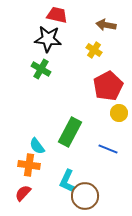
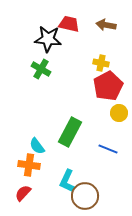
red trapezoid: moved 12 px right, 9 px down
yellow cross: moved 7 px right, 13 px down; rotated 21 degrees counterclockwise
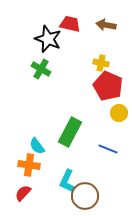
red trapezoid: moved 1 px right
black star: rotated 16 degrees clockwise
red pentagon: rotated 20 degrees counterclockwise
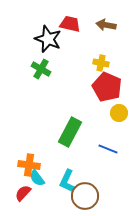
red pentagon: moved 1 px left, 1 px down
cyan semicircle: moved 32 px down
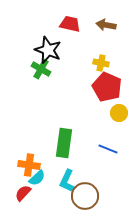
black star: moved 11 px down
green rectangle: moved 6 px left, 11 px down; rotated 20 degrees counterclockwise
cyan semicircle: rotated 96 degrees counterclockwise
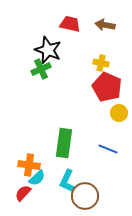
brown arrow: moved 1 px left
green cross: rotated 36 degrees clockwise
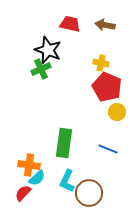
yellow circle: moved 2 px left, 1 px up
brown circle: moved 4 px right, 3 px up
